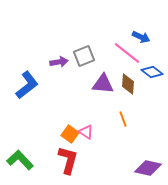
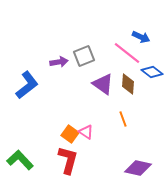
purple triangle: rotated 30 degrees clockwise
purple diamond: moved 10 px left
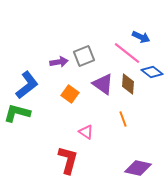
orange square: moved 40 px up
green L-shape: moved 3 px left, 47 px up; rotated 32 degrees counterclockwise
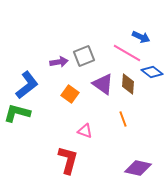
pink line: rotated 8 degrees counterclockwise
pink triangle: moved 1 px left, 1 px up; rotated 14 degrees counterclockwise
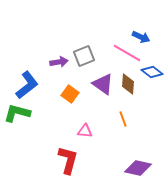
pink triangle: rotated 14 degrees counterclockwise
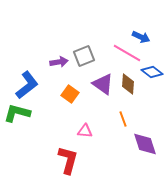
purple diamond: moved 7 px right, 24 px up; rotated 60 degrees clockwise
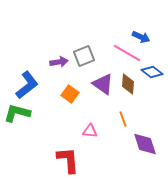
pink triangle: moved 5 px right
red L-shape: rotated 20 degrees counterclockwise
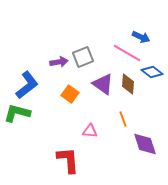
gray square: moved 1 px left, 1 px down
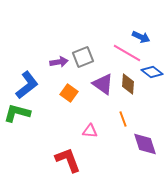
orange square: moved 1 px left, 1 px up
red L-shape: rotated 16 degrees counterclockwise
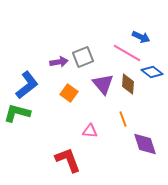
purple triangle: rotated 15 degrees clockwise
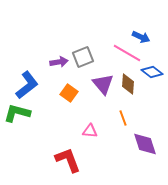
orange line: moved 1 px up
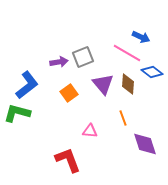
orange square: rotated 18 degrees clockwise
